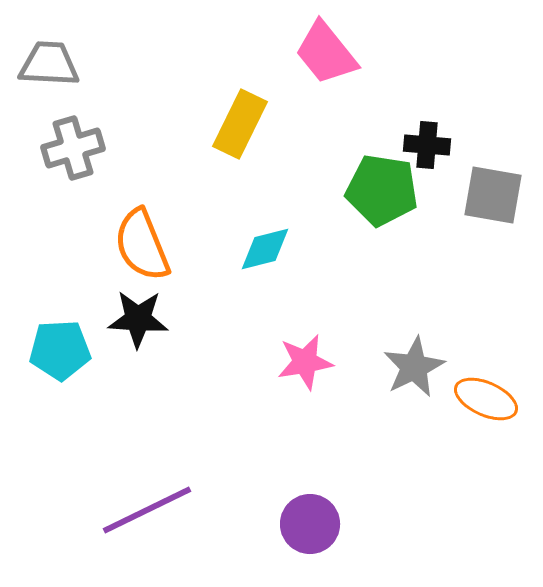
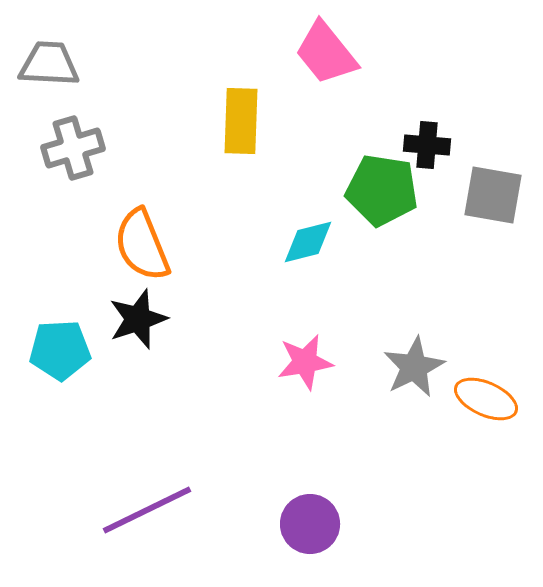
yellow rectangle: moved 1 px right, 3 px up; rotated 24 degrees counterclockwise
cyan diamond: moved 43 px right, 7 px up
black star: rotated 22 degrees counterclockwise
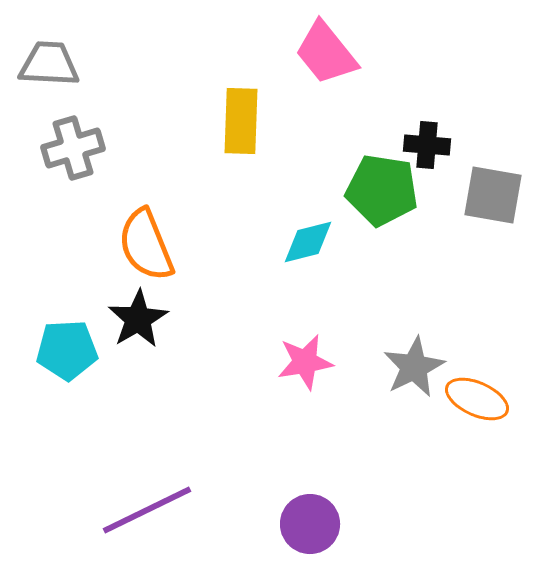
orange semicircle: moved 4 px right
black star: rotated 12 degrees counterclockwise
cyan pentagon: moved 7 px right
orange ellipse: moved 9 px left
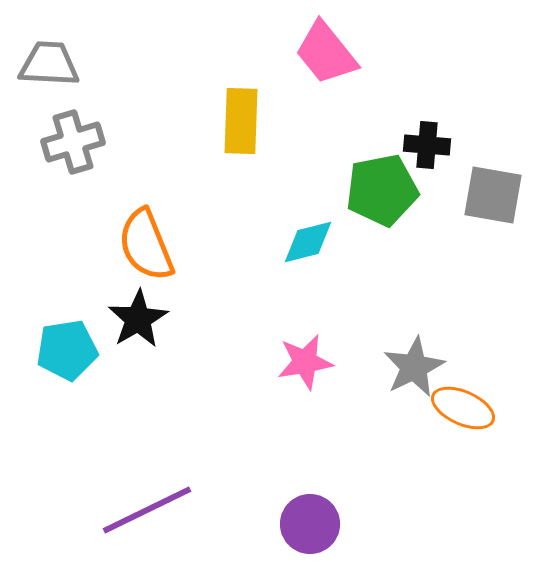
gray cross: moved 6 px up
green pentagon: rotated 20 degrees counterclockwise
cyan pentagon: rotated 6 degrees counterclockwise
orange ellipse: moved 14 px left, 9 px down
